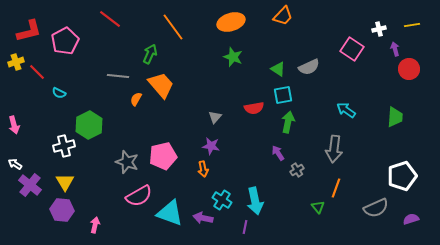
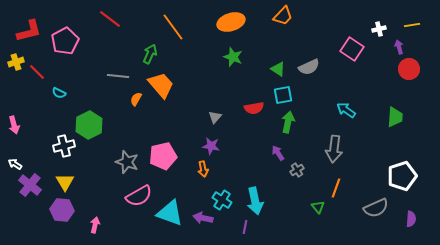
purple arrow at (395, 49): moved 4 px right, 2 px up
purple semicircle at (411, 219): rotated 112 degrees clockwise
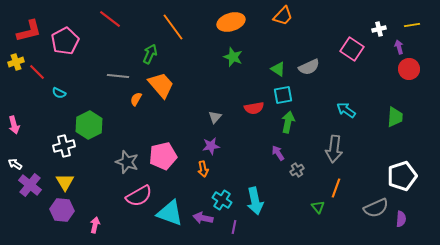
purple star at (211, 146): rotated 18 degrees counterclockwise
purple semicircle at (411, 219): moved 10 px left
purple line at (245, 227): moved 11 px left
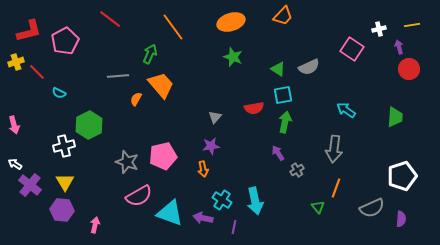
gray line at (118, 76): rotated 10 degrees counterclockwise
green arrow at (288, 122): moved 3 px left
gray semicircle at (376, 208): moved 4 px left
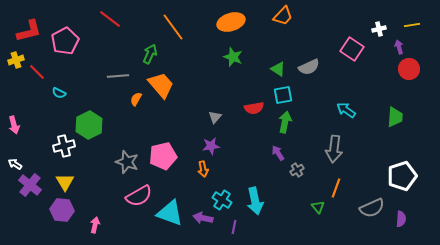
yellow cross at (16, 62): moved 2 px up
